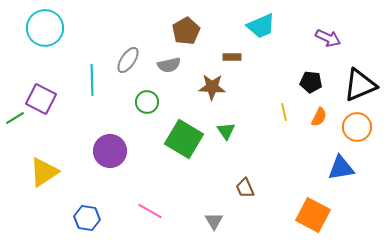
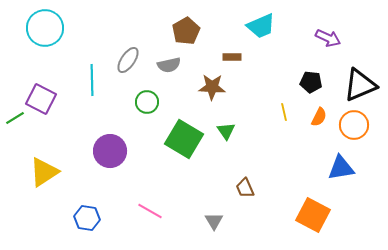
orange circle: moved 3 px left, 2 px up
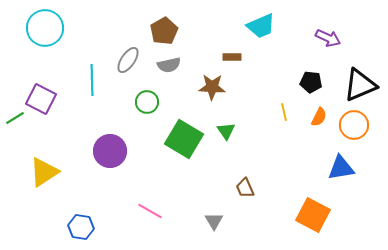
brown pentagon: moved 22 px left
blue hexagon: moved 6 px left, 9 px down
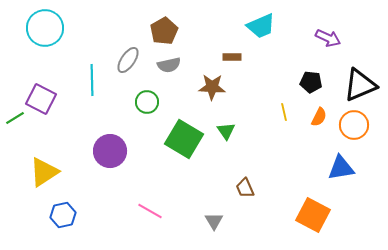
blue hexagon: moved 18 px left, 12 px up; rotated 20 degrees counterclockwise
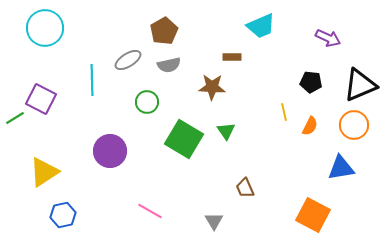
gray ellipse: rotated 24 degrees clockwise
orange semicircle: moved 9 px left, 9 px down
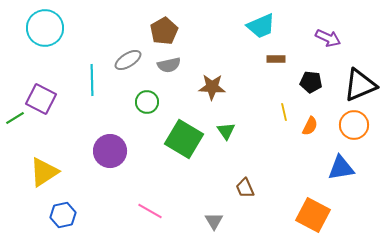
brown rectangle: moved 44 px right, 2 px down
